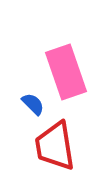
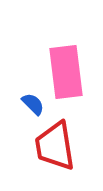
pink rectangle: rotated 12 degrees clockwise
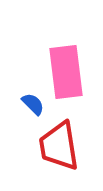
red trapezoid: moved 4 px right
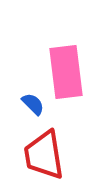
red trapezoid: moved 15 px left, 9 px down
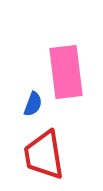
blue semicircle: rotated 65 degrees clockwise
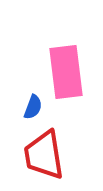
blue semicircle: moved 3 px down
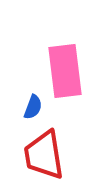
pink rectangle: moved 1 px left, 1 px up
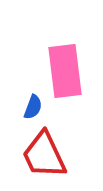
red trapezoid: rotated 16 degrees counterclockwise
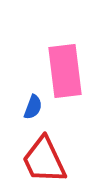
red trapezoid: moved 5 px down
